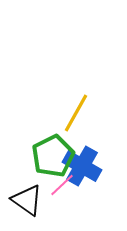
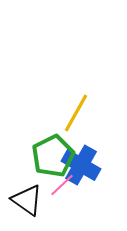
blue cross: moved 1 px left, 1 px up
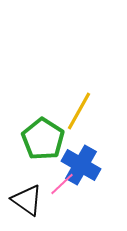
yellow line: moved 3 px right, 2 px up
green pentagon: moved 10 px left, 17 px up; rotated 12 degrees counterclockwise
pink line: moved 1 px up
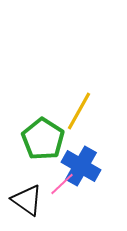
blue cross: moved 1 px down
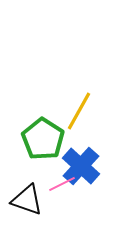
blue cross: rotated 12 degrees clockwise
pink line: rotated 16 degrees clockwise
black triangle: rotated 16 degrees counterclockwise
